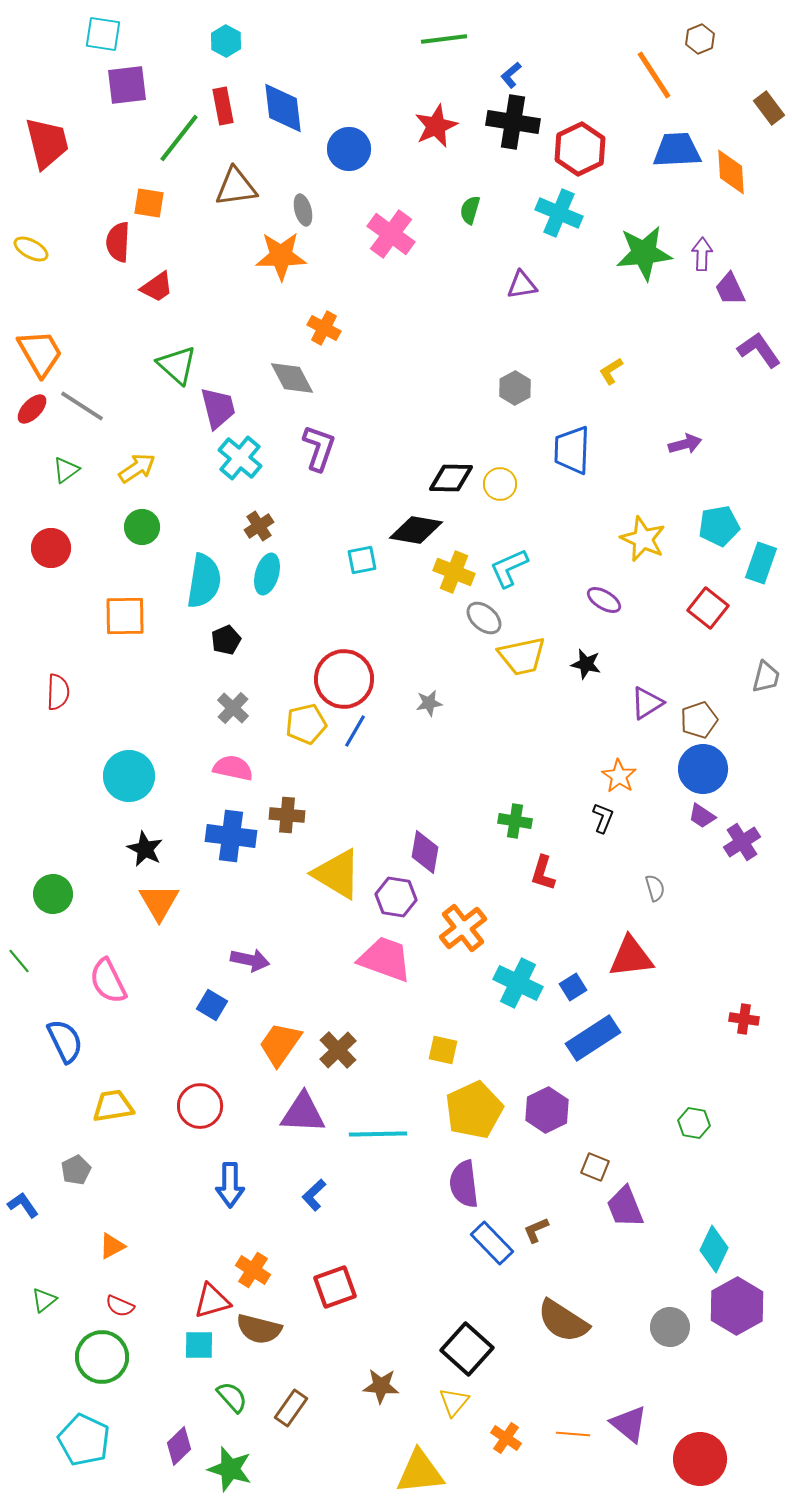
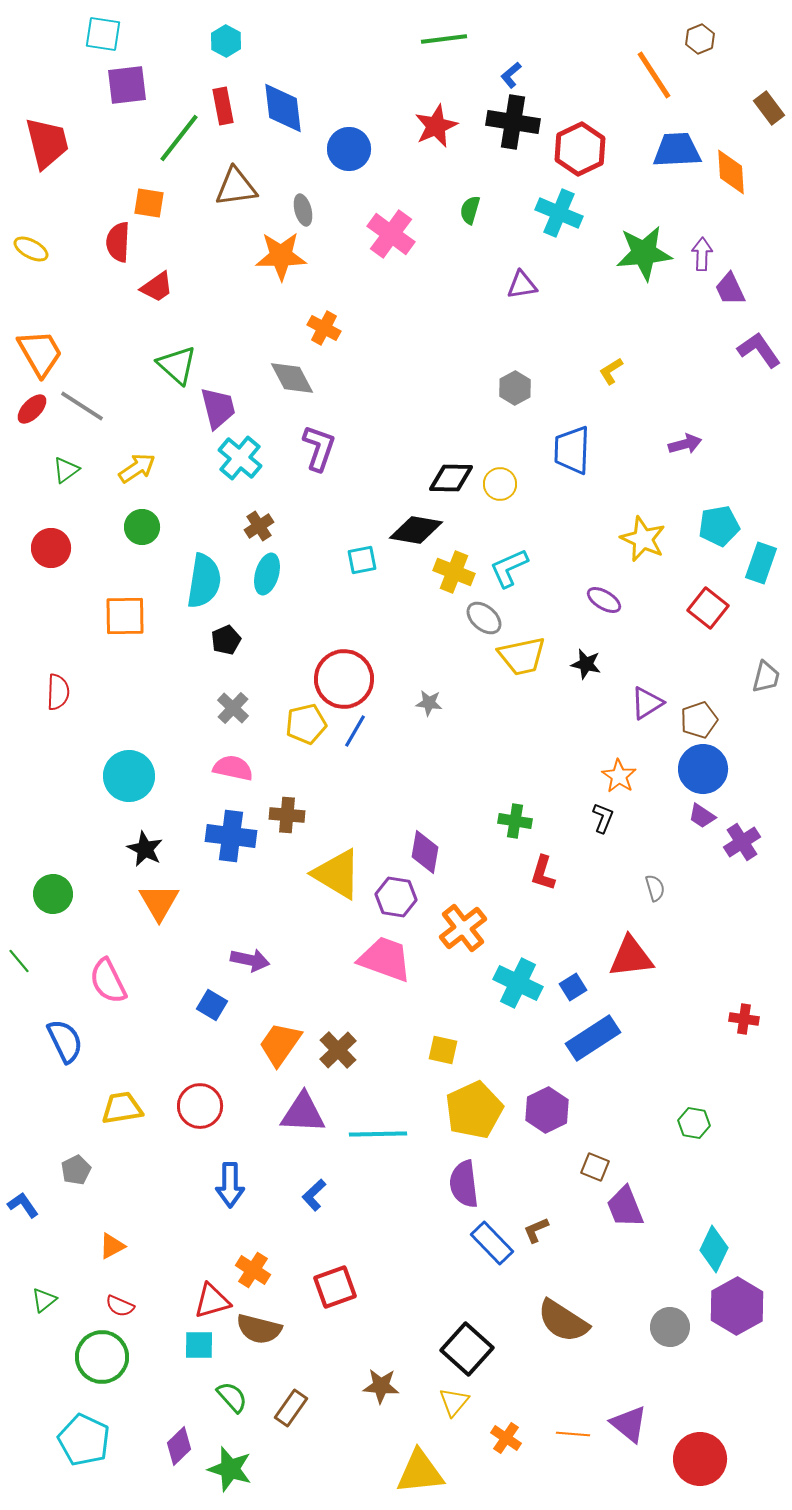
gray star at (429, 703): rotated 16 degrees clockwise
yellow trapezoid at (113, 1106): moved 9 px right, 2 px down
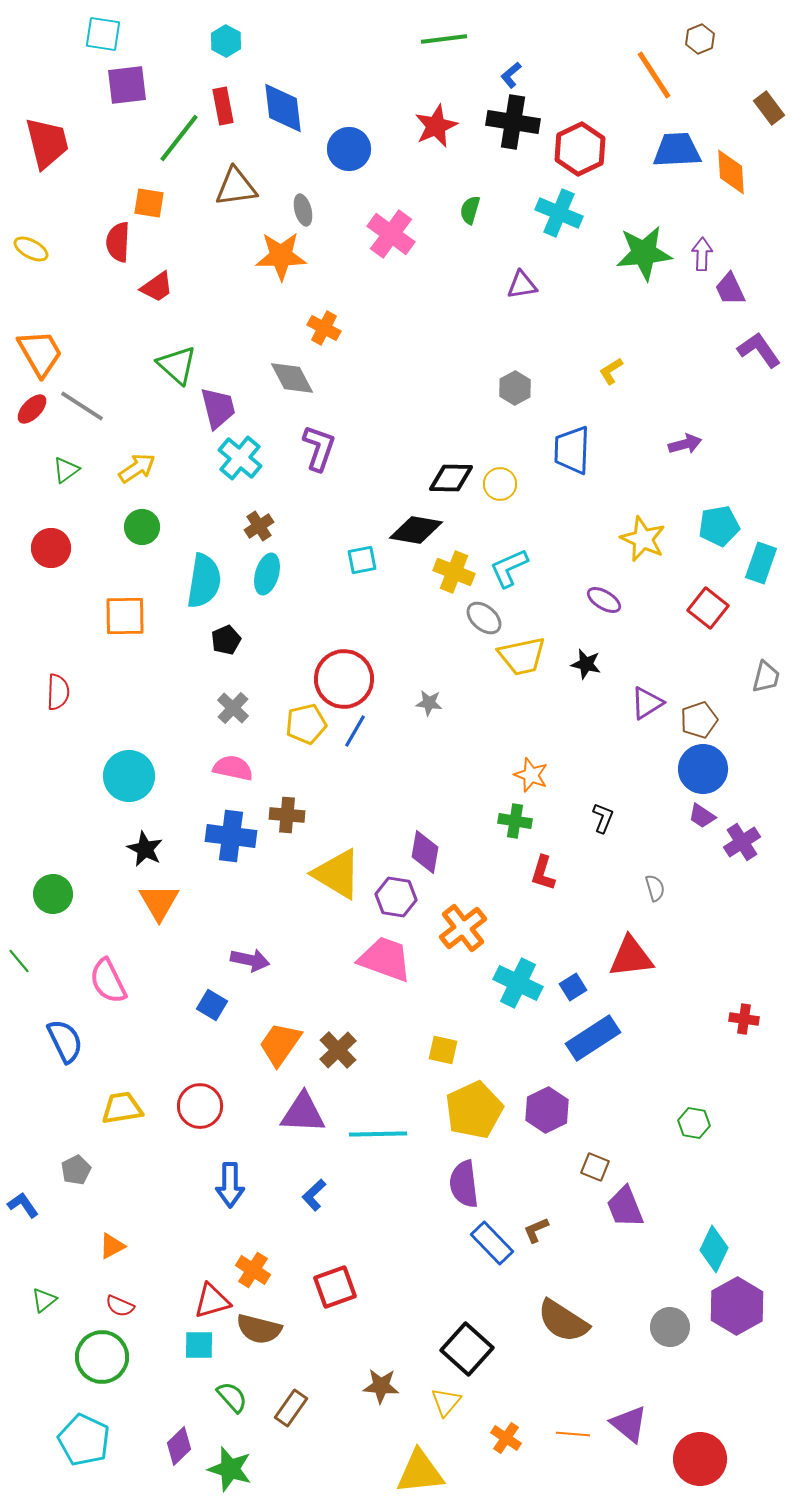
orange star at (619, 776): moved 88 px left, 1 px up; rotated 12 degrees counterclockwise
yellow triangle at (454, 1402): moved 8 px left
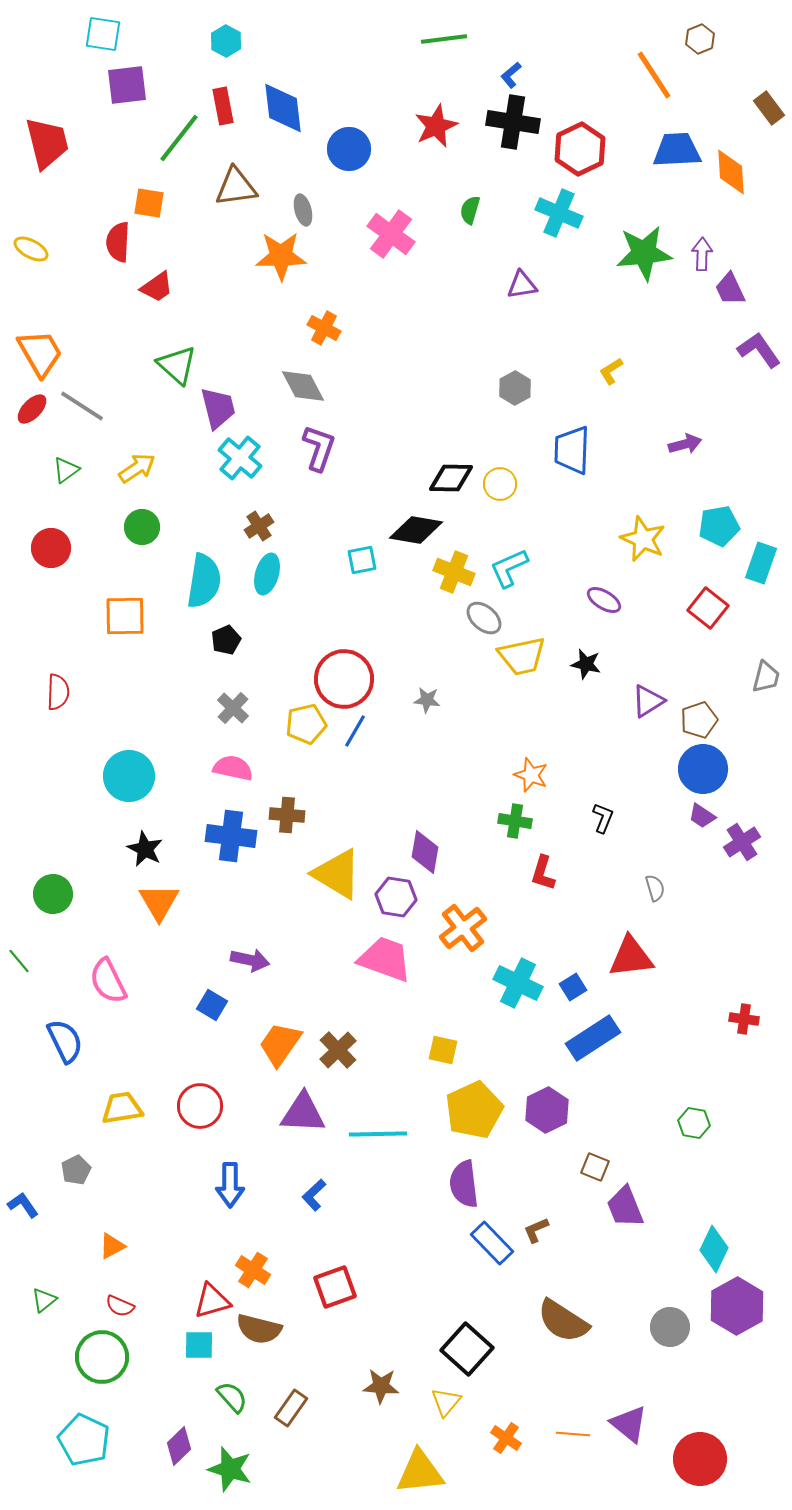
gray diamond at (292, 378): moved 11 px right, 8 px down
gray star at (429, 703): moved 2 px left, 3 px up
purple triangle at (647, 703): moved 1 px right, 2 px up
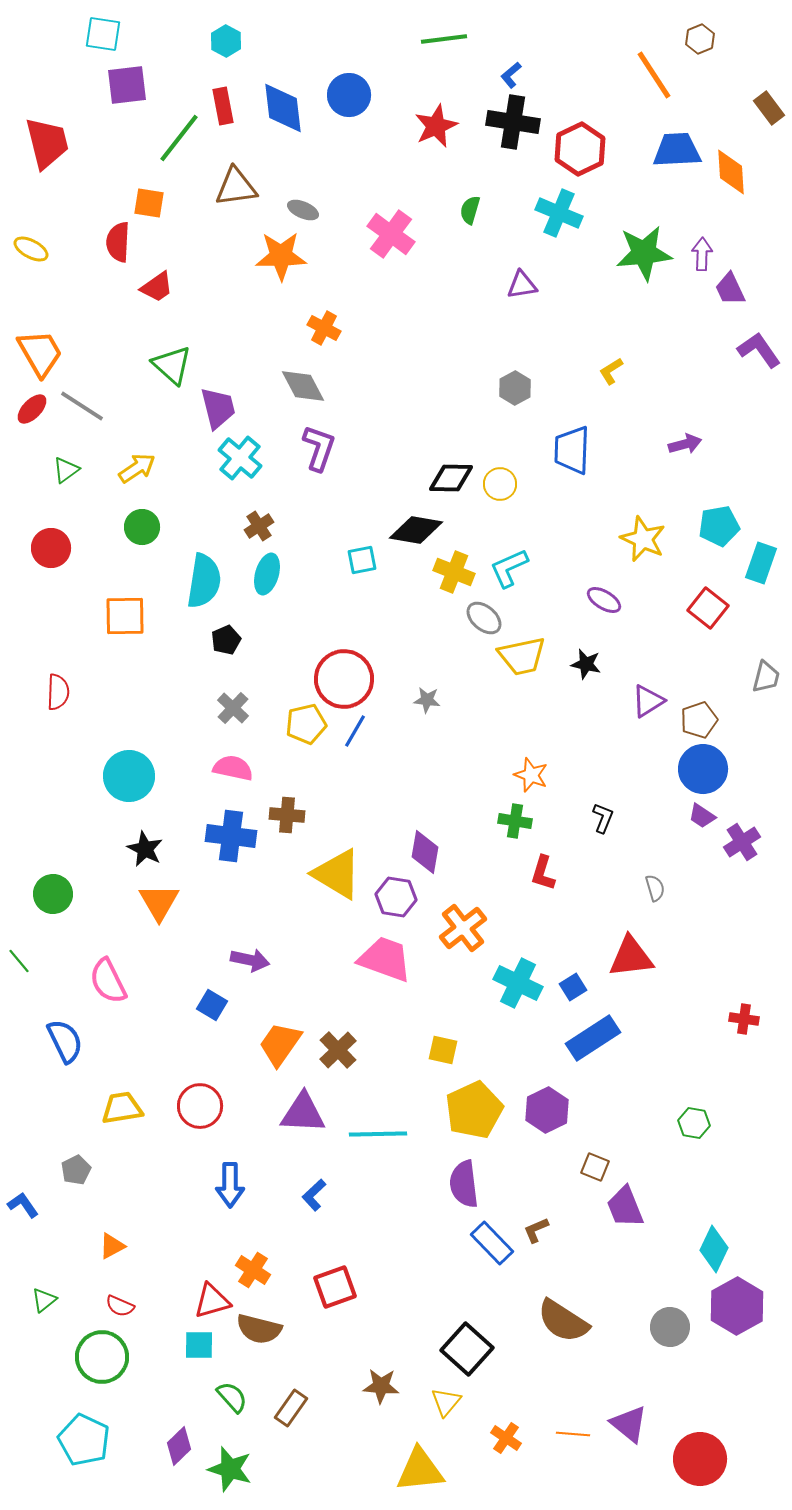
blue circle at (349, 149): moved 54 px up
gray ellipse at (303, 210): rotated 52 degrees counterclockwise
green triangle at (177, 365): moved 5 px left
yellow triangle at (420, 1472): moved 2 px up
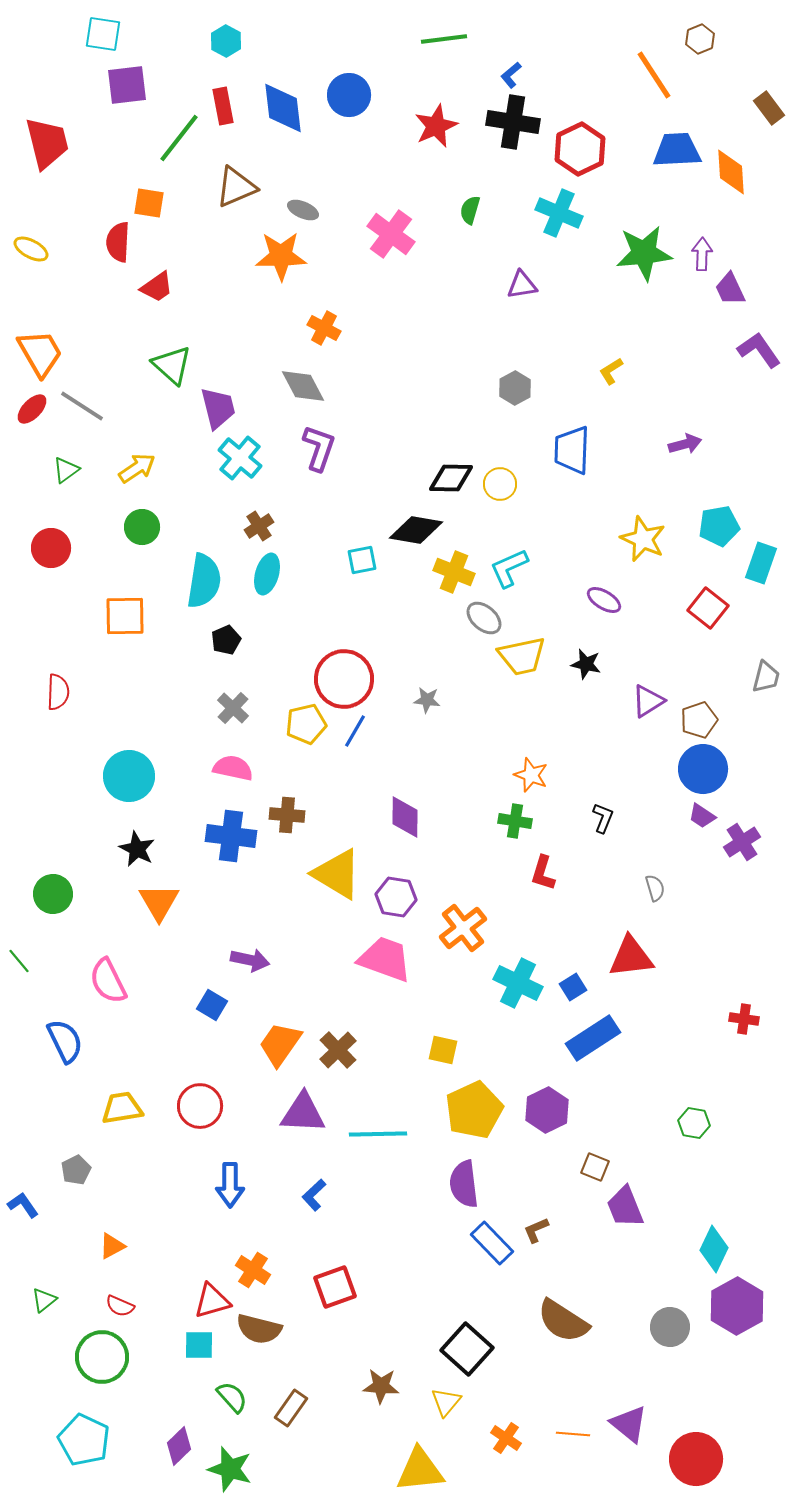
brown triangle at (236, 187): rotated 15 degrees counterclockwise
black star at (145, 849): moved 8 px left
purple diamond at (425, 852): moved 20 px left, 35 px up; rotated 9 degrees counterclockwise
red circle at (700, 1459): moved 4 px left
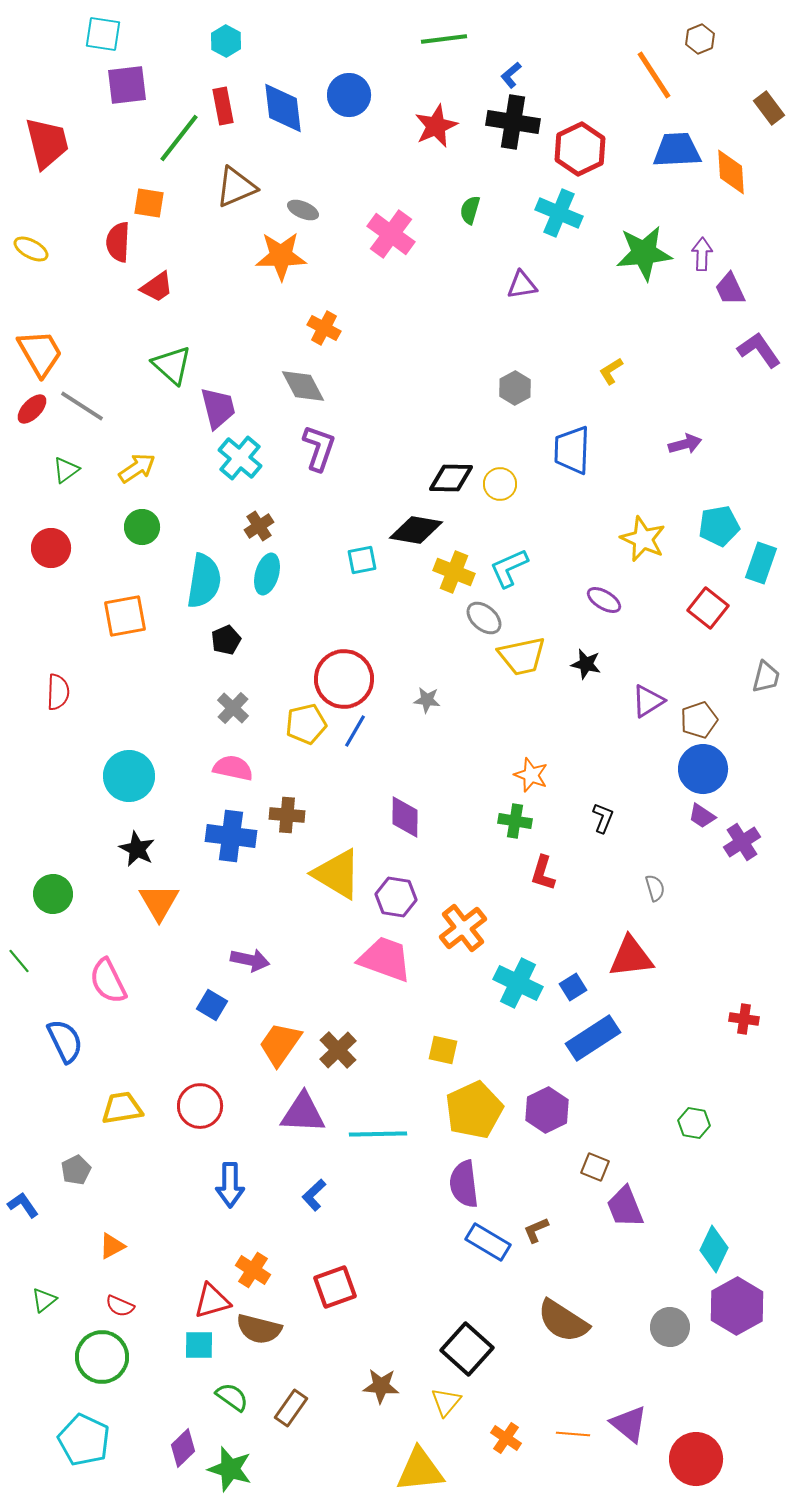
orange square at (125, 616): rotated 9 degrees counterclockwise
blue rectangle at (492, 1243): moved 4 px left, 1 px up; rotated 15 degrees counterclockwise
green semicircle at (232, 1397): rotated 12 degrees counterclockwise
purple diamond at (179, 1446): moved 4 px right, 2 px down
